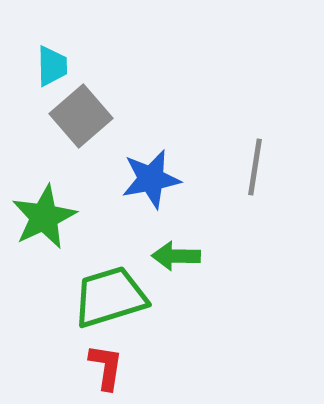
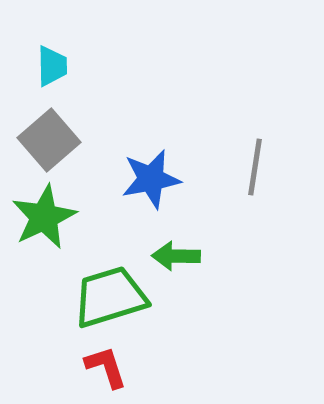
gray square: moved 32 px left, 24 px down
red L-shape: rotated 27 degrees counterclockwise
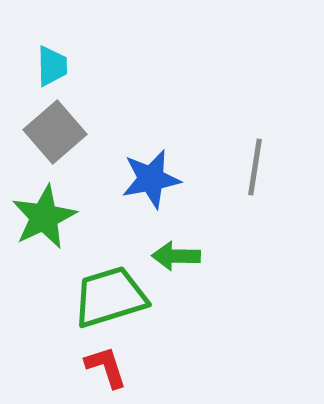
gray square: moved 6 px right, 8 px up
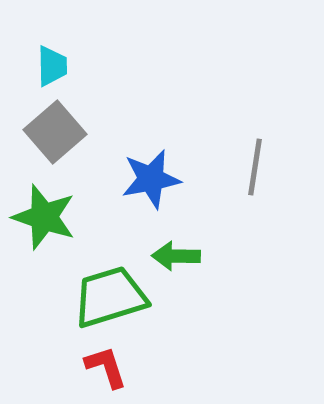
green star: rotated 28 degrees counterclockwise
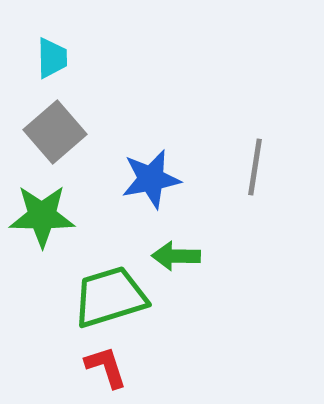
cyan trapezoid: moved 8 px up
green star: moved 2 px left, 1 px up; rotated 18 degrees counterclockwise
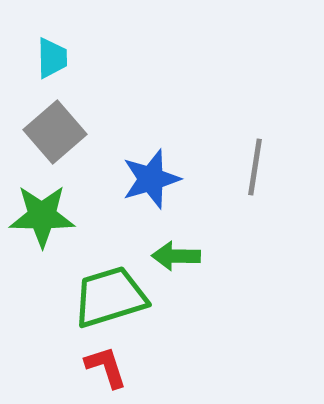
blue star: rotated 6 degrees counterclockwise
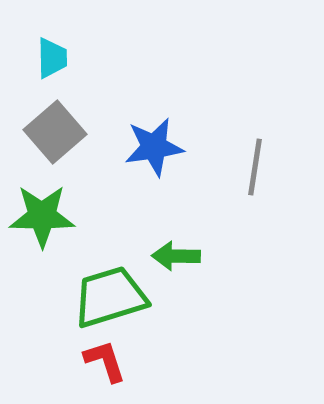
blue star: moved 3 px right, 32 px up; rotated 8 degrees clockwise
red L-shape: moved 1 px left, 6 px up
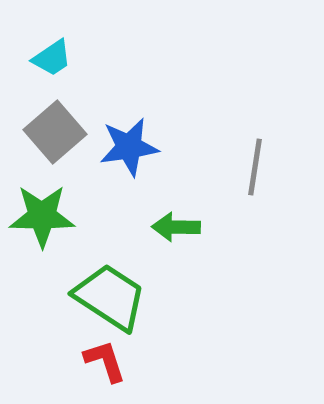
cyan trapezoid: rotated 57 degrees clockwise
blue star: moved 25 px left
green arrow: moved 29 px up
green trapezoid: rotated 50 degrees clockwise
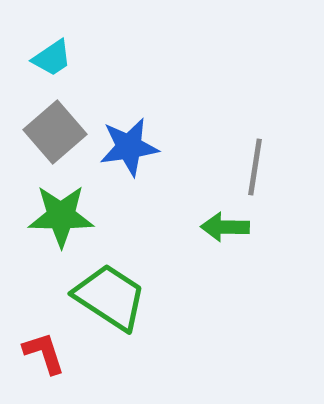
green star: moved 19 px right
green arrow: moved 49 px right
red L-shape: moved 61 px left, 8 px up
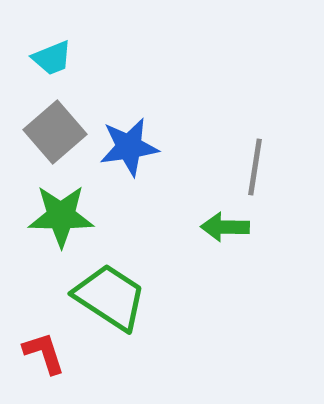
cyan trapezoid: rotated 12 degrees clockwise
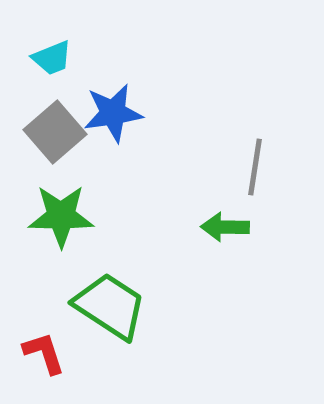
blue star: moved 16 px left, 34 px up
green trapezoid: moved 9 px down
